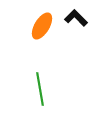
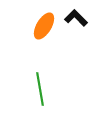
orange ellipse: moved 2 px right
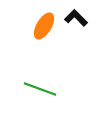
green line: rotated 60 degrees counterclockwise
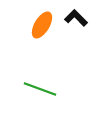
orange ellipse: moved 2 px left, 1 px up
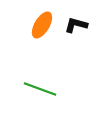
black L-shape: moved 7 px down; rotated 30 degrees counterclockwise
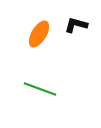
orange ellipse: moved 3 px left, 9 px down
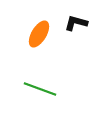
black L-shape: moved 2 px up
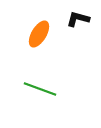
black L-shape: moved 2 px right, 4 px up
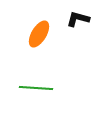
green line: moved 4 px left, 1 px up; rotated 16 degrees counterclockwise
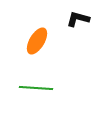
orange ellipse: moved 2 px left, 7 px down
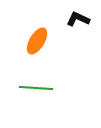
black L-shape: rotated 10 degrees clockwise
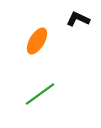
green line: moved 4 px right, 6 px down; rotated 40 degrees counterclockwise
